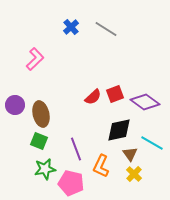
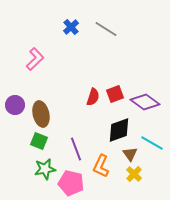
red semicircle: rotated 30 degrees counterclockwise
black diamond: rotated 8 degrees counterclockwise
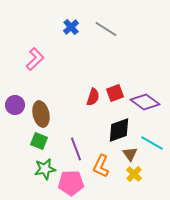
red square: moved 1 px up
pink pentagon: rotated 15 degrees counterclockwise
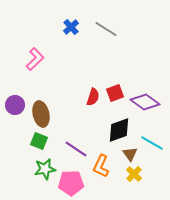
purple line: rotated 35 degrees counterclockwise
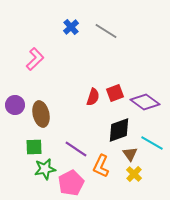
gray line: moved 2 px down
green square: moved 5 px left, 6 px down; rotated 24 degrees counterclockwise
pink pentagon: rotated 25 degrees counterclockwise
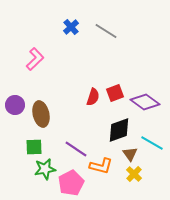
orange L-shape: rotated 100 degrees counterclockwise
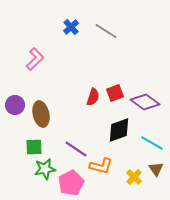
brown triangle: moved 26 px right, 15 px down
yellow cross: moved 3 px down
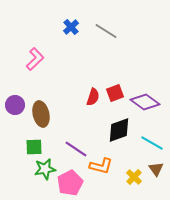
pink pentagon: moved 1 px left
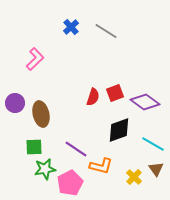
purple circle: moved 2 px up
cyan line: moved 1 px right, 1 px down
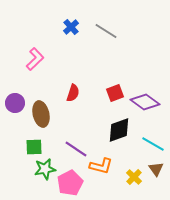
red semicircle: moved 20 px left, 4 px up
